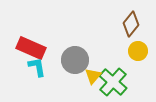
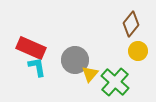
yellow triangle: moved 3 px left, 2 px up
green cross: moved 2 px right
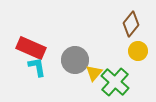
yellow triangle: moved 4 px right, 1 px up
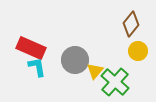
yellow triangle: moved 1 px right, 2 px up
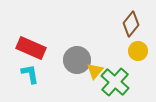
gray circle: moved 2 px right
cyan L-shape: moved 7 px left, 7 px down
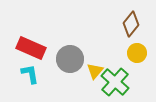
yellow circle: moved 1 px left, 2 px down
gray circle: moved 7 px left, 1 px up
